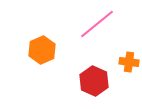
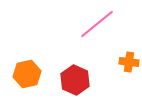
orange hexagon: moved 15 px left, 24 px down; rotated 12 degrees clockwise
red hexagon: moved 19 px left, 1 px up
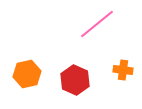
orange cross: moved 6 px left, 8 px down
